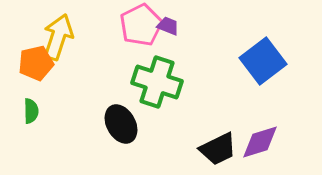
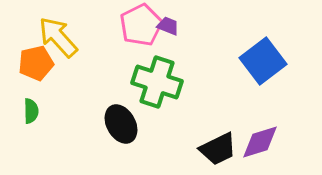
yellow arrow: rotated 60 degrees counterclockwise
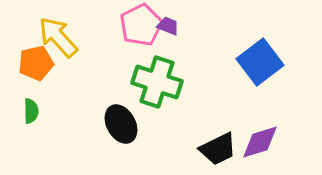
blue square: moved 3 px left, 1 px down
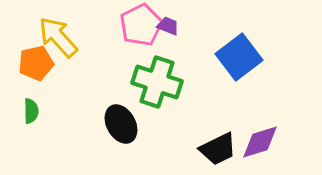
blue square: moved 21 px left, 5 px up
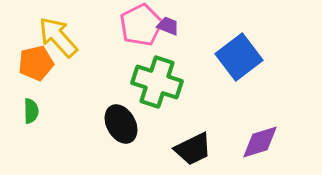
black trapezoid: moved 25 px left
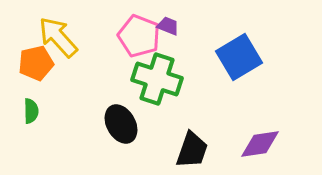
pink pentagon: moved 2 px left, 11 px down; rotated 24 degrees counterclockwise
blue square: rotated 6 degrees clockwise
green cross: moved 3 px up
purple diamond: moved 2 px down; rotated 9 degrees clockwise
black trapezoid: moved 1 px left, 1 px down; rotated 45 degrees counterclockwise
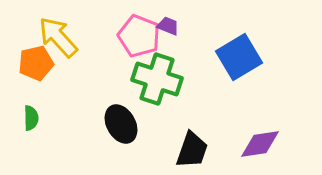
green semicircle: moved 7 px down
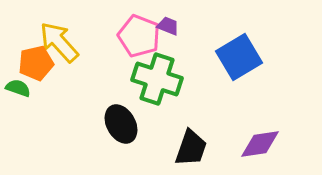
yellow arrow: moved 1 px right, 5 px down
green semicircle: moved 13 px left, 30 px up; rotated 70 degrees counterclockwise
black trapezoid: moved 1 px left, 2 px up
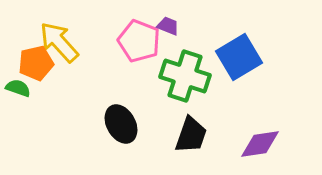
pink pentagon: moved 5 px down
green cross: moved 28 px right, 3 px up
black trapezoid: moved 13 px up
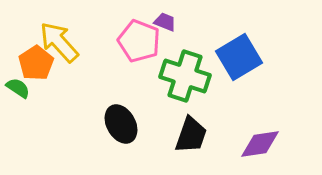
purple trapezoid: moved 3 px left, 4 px up
orange pentagon: rotated 20 degrees counterclockwise
green semicircle: rotated 15 degrees clockwise
